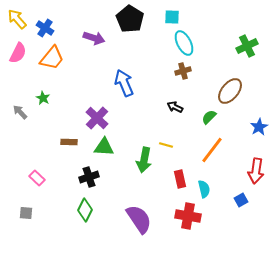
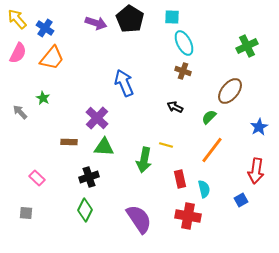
purple arrow: moved 2 px right, 15 px up
brown cross: rotated 35 degrees clockwise
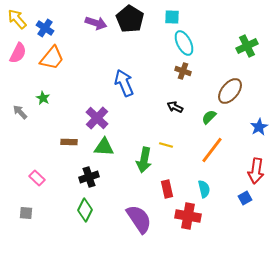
red rectangle: moved 13 px left, 10 px down
blue square: moved 4 px right, 2 px up
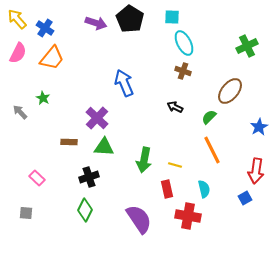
yellow line: moved 9 px right, 20 px down
orange line: rotated 64 degrees counterclockwise
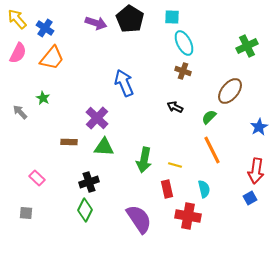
black cross: moved 5 px down
blue square: moved 5 px right
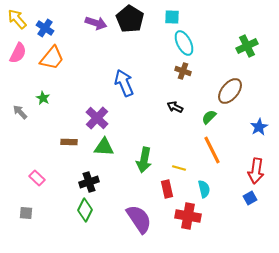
yellow line: moved 4 px right, 3 px down
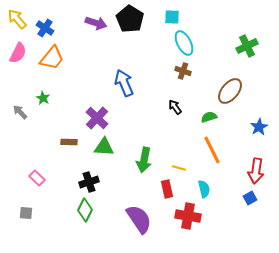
black arrow: rotated 28 degrees clockwise
green semicircle: rotated 28 degrees clockwise
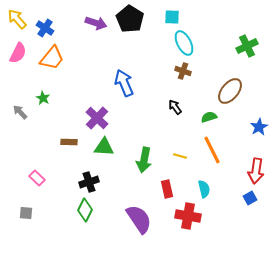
yellow line: moved 1 px right, 12 px up
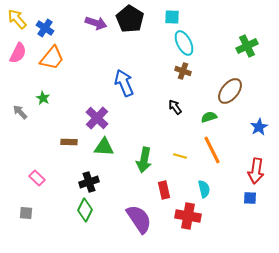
red rectangle: moved 3 px left, 1 px down
blue square: rotated 32 degrees clockwise
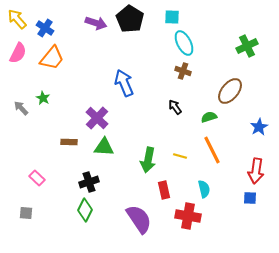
gray arrow: moved 1 px right, 4 px up
green arrow: moved 4 px right
